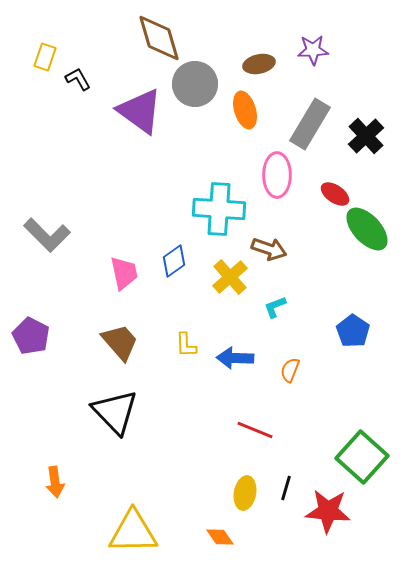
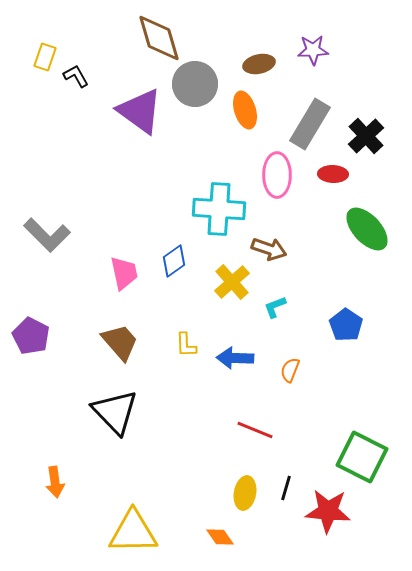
black L-shape: moved 2 px left, 3 px up
red ellipse: moved 2 px left, 20 px up; rotated 32 degrees counterclockwise
yellow cross: moved 2 px right, 5 px down
blue pentagon: moved 7 px left, 6 px up
green square: rotated 15 degrees counterclockwise
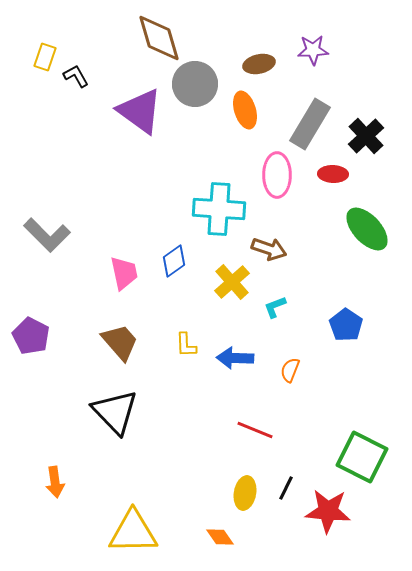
black line: rotated 10 degrees clockwise
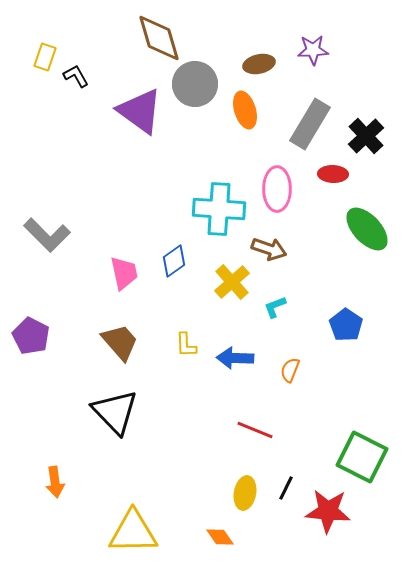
pink ellipse: moved 14 px down
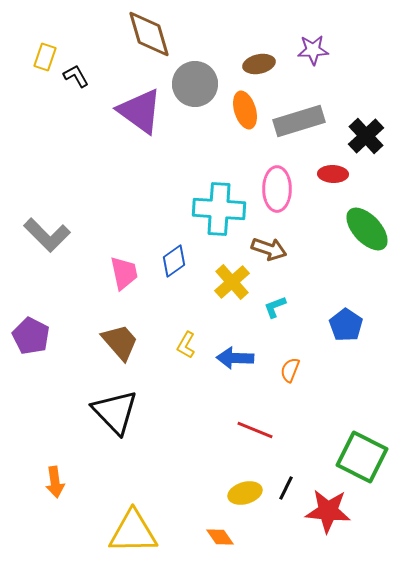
brown diamond: moved 10 px left, 4 px up
gray rectangle: moved 11 px left, 3 px up; rotated 42 degrees clockwise
yellow L-shape: rotated 32 degrees clockwise
yellow ellipse: rotated 64 degrees clockwise
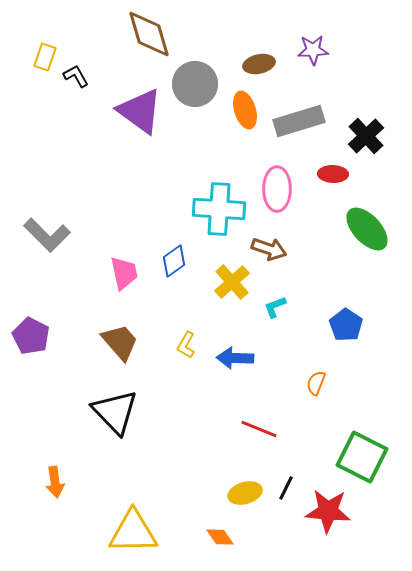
orange semicircle: moved 26 px right, 13 px down
red line: moved 4 px right, 1 px up
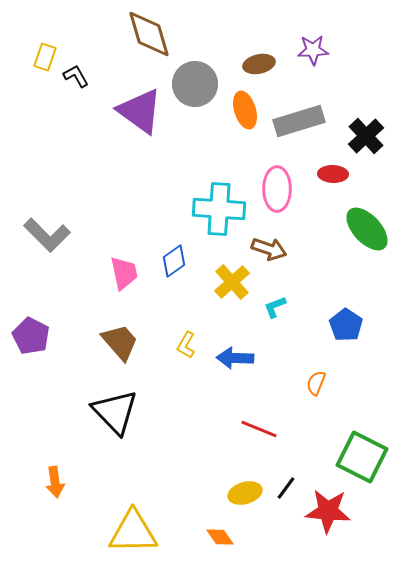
black line: rotated 10 degrees clockwise
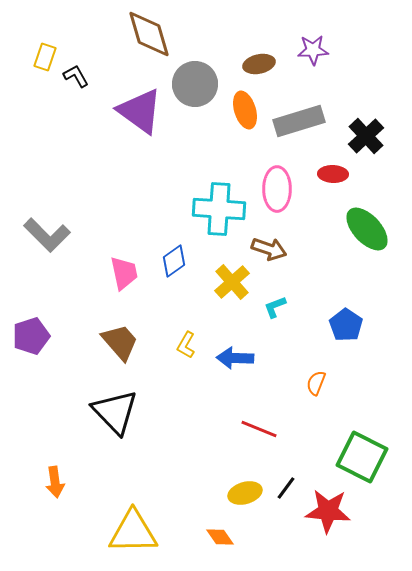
purple pentagon: rotated 27 degrees clockwise
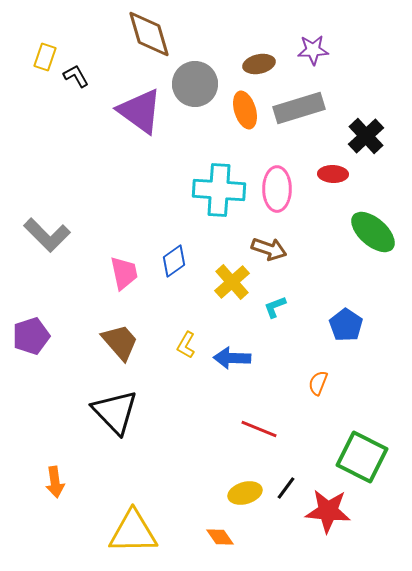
gray rectangle: moved 13 px up
cyan cross: moved 19 px up
green ellipse: moved 6 px right, 3 px down; rotated 6 degrees counterclockwise
blue arrow: moved 3 px left
orange semicircle: moved 2 px right
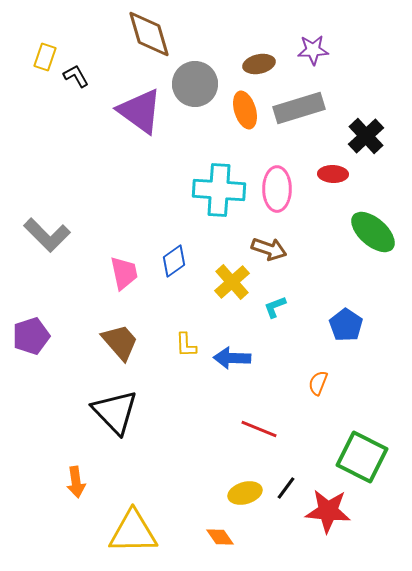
yellow L-shape: rotated 32 degrees counterclockwise
orange arrow: moved 21 px right
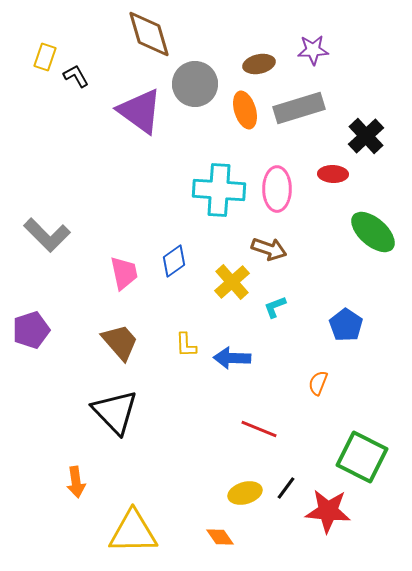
purple pentagon: moved 6 px up
